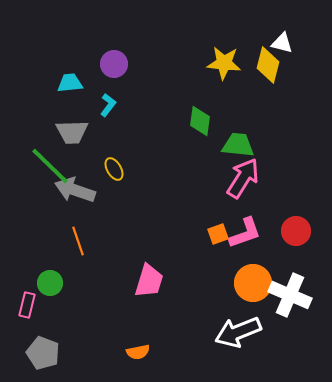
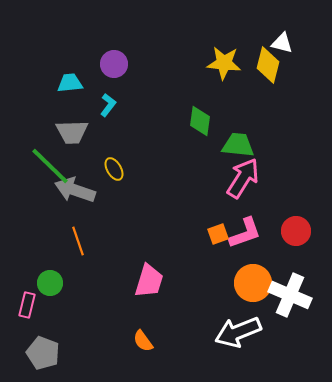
orange semicircle: moved 5 px right, 11 px up; rotated 65 degrees clockwise
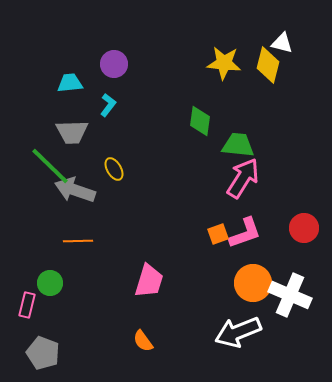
red circle: moved 8 px right, 3 px up
orange line: rotated 72 degrees counterclockwise
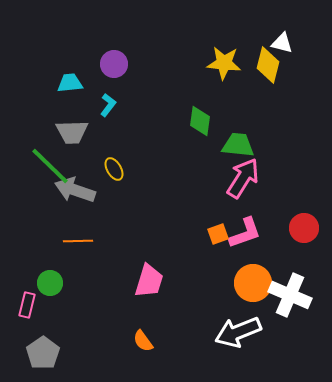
gray pentagon: rotated 16 degrees clockwise
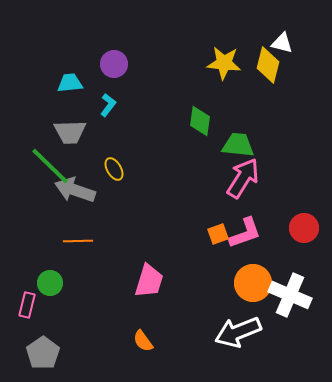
gray trapezoid: moved 2 px left
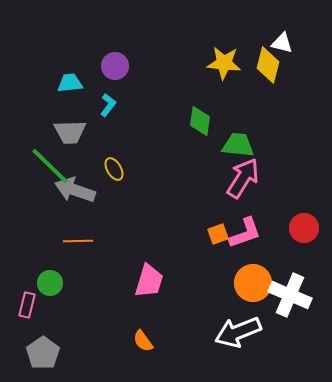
purple circle: moved 1 px right, 2 px down
